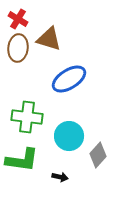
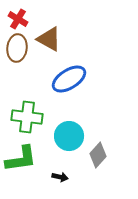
brown triangle: rotated 12 degrees clockwise
brown ellipse: moved 1 px left
green L-shape: moved 1 px left, 1 px up; rotated 16 degrees counterclockwise
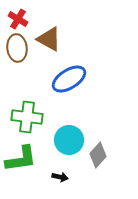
brown ellipse: rotated 12 degrees counterclockwise
cyan circle: moved 4 px down
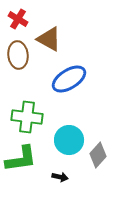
brown ellipse: moved 1 px right, 7 px down
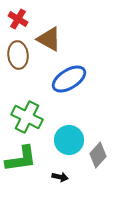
green cross: rotated 20 degrees clockwise
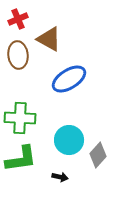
red cross: rotated 36 degrees clockwise
green cross: moved 7 px left, 1 px down; rotated 24 degrees counterclockwise
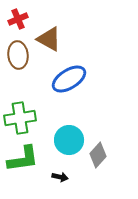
green cross: rotated 12 degrees counterclockwise
green L-shape: moved 2 px right
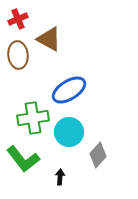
blue ellipse: moved 11 px down
green cross: moved 13 px right
cyan circle: moved 8 px up
green L-shape: rotated 60 degrees clockwise
black arrow: rotated 98 degrees counterclockwise
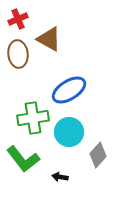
brown ellipse: moved 1 px up
black arrow: rotated 84 degrees counterclockwise
